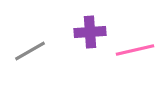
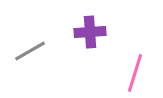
pink line: moved 23 px down; rotated 60 degrees counterclockwise
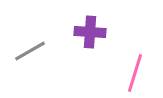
purple cross: rotated 8 degrees clockwise
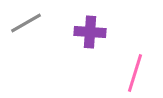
gray line: moved 4 px left, 28 px up
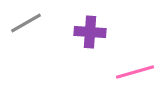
pink line: moved 1 px up; rotated 57 degrees clockwise
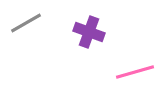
purple cross: moved 1 px left; rotated 16 degrees clockwise
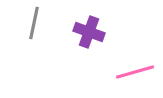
gray line: moved 8 px right; rotated 48 degrees counterclockwise
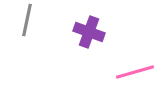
gray line: moved 7 px left, 3 px up
